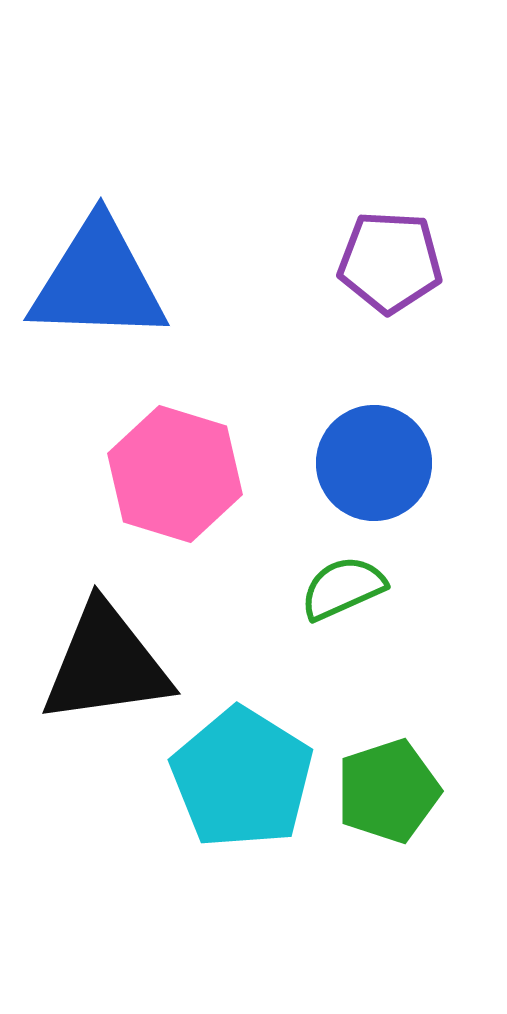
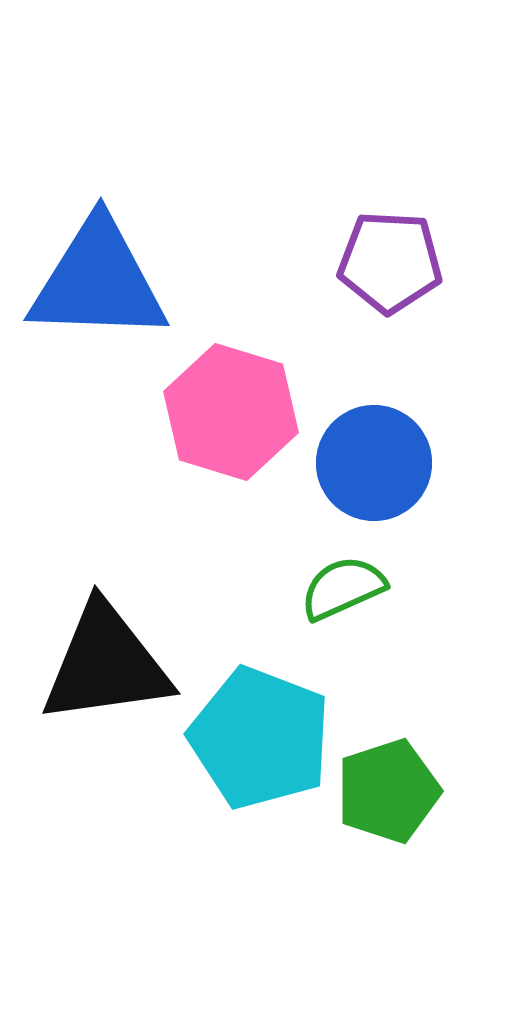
pink hexagon: moved 56 px right, 62 px up
cyan pentagon: moved 18 px right, 40 px up; rotated 11 degrees counterclockwise
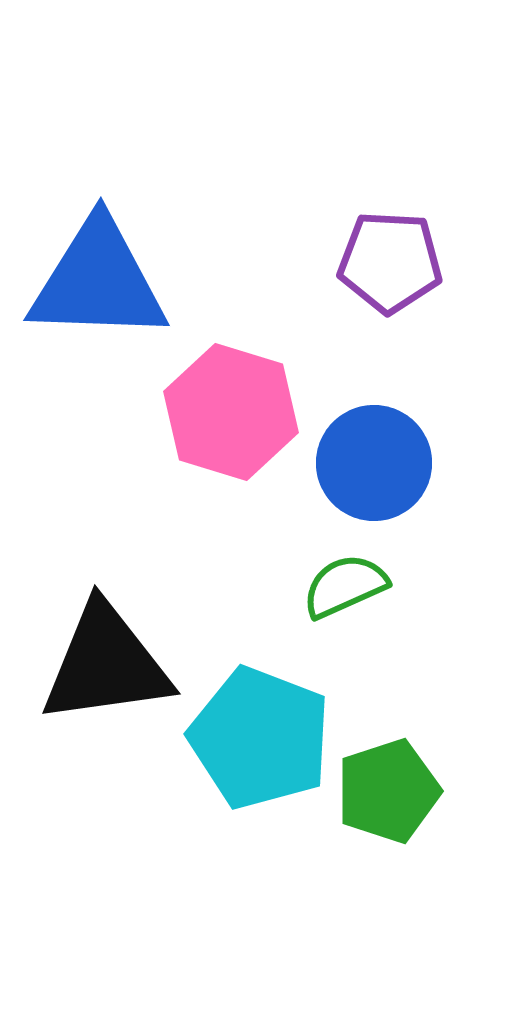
green semicircle: moved 2 px right, 2 px up
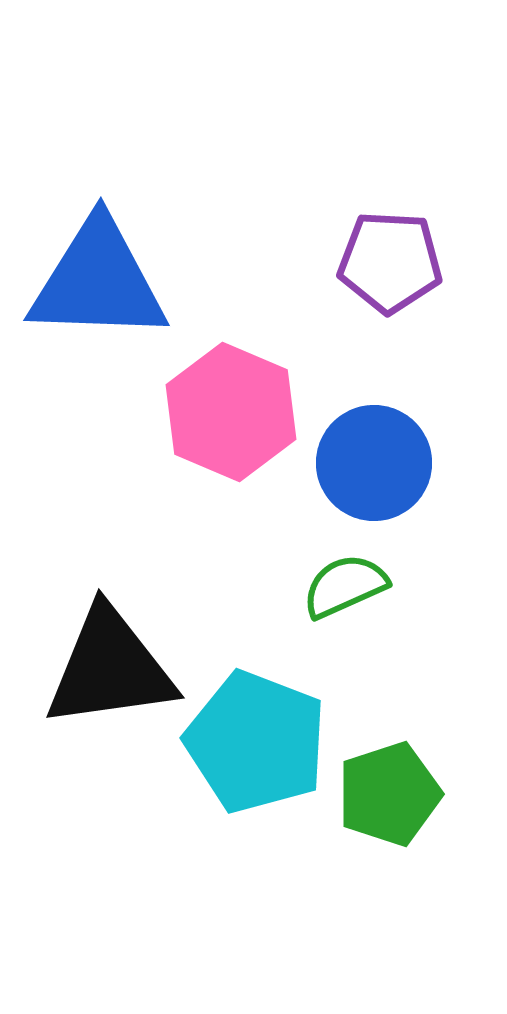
pink hexagon: rotated 6 degrees clockwise
black triangle: moved 4 px right, 4 px down
cyan pentagon: moved 4 px left, 4 px down
green pentagon: moved 1 px right, 3 px down
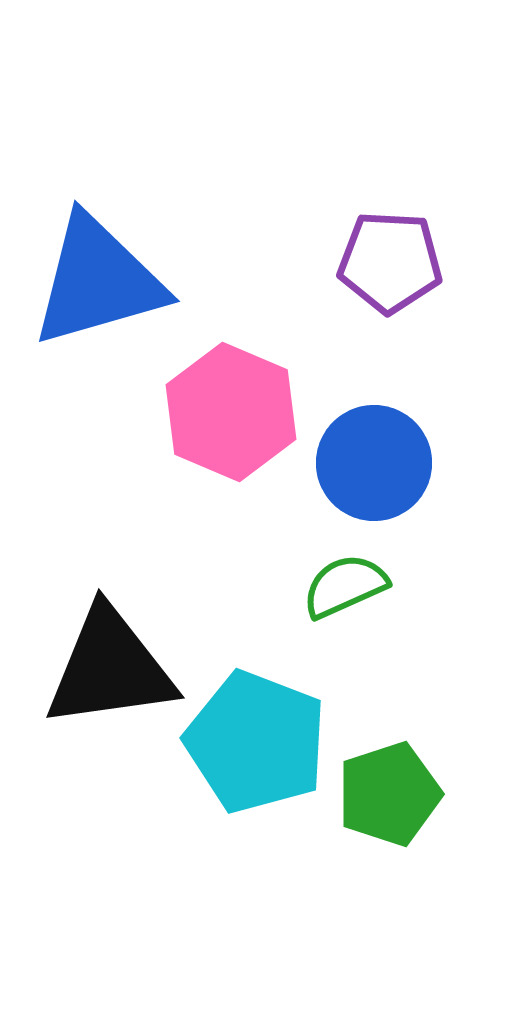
blue triangle: rotated 18 degrees counterclockwise
